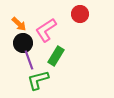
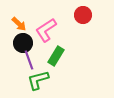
red circle: moved 3 px right, 1 px down
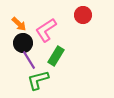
purple line: rotated 12 degrees counterclockwise
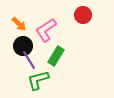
black circle: moved 3 px down
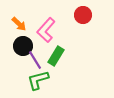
pink L-shape: rotated 15 degrees counterclockwise
purple line: moved 6 px right
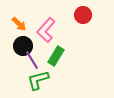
purple line: moved 3 px left
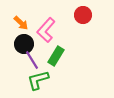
orange arrow: moved 2 px right, 1 px up
black circle: moved 1 px right, 2 px up
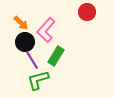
red circle: moved 4 px right, 3 px up
black circle: moved 1 px right, 2 px up
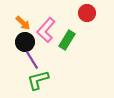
red circle: moved 1 px down
orange arrow: moved 2 px right
green rectangle: moved 11 px right, 16 px up
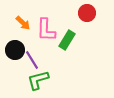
pink L-shape: rotated 40 degrees counterclockwise
black circle: moved 10 px left, 8 px down
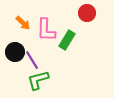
black circle: moved 2 px down
